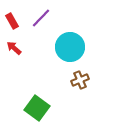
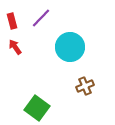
red rectangle: rotated 14 degrees clockwise
red arrow: moved 1 px right, 1 px up; rotated 14 degrees clockwise
brown cross: moved 5 px right, 6 px down
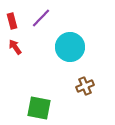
green square: moved 2 px right; rotated 25 degrees counterclockwise
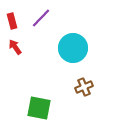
cyan circle: moved 3 px right, 1 px down
brown cross: moved 1 px left, 1 px down
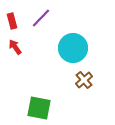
brown cross: moved 7 px up; rotated 18 degrees counterclockwise
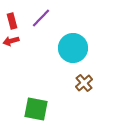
red arrow: moved 4 px left, 6 px up; rotated 70 degrees counterclockwise
brown cross: moved 3 px down
green square: moved 3 px left, 1 px down
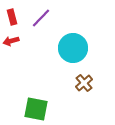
red rectangle: moved 4 px up
